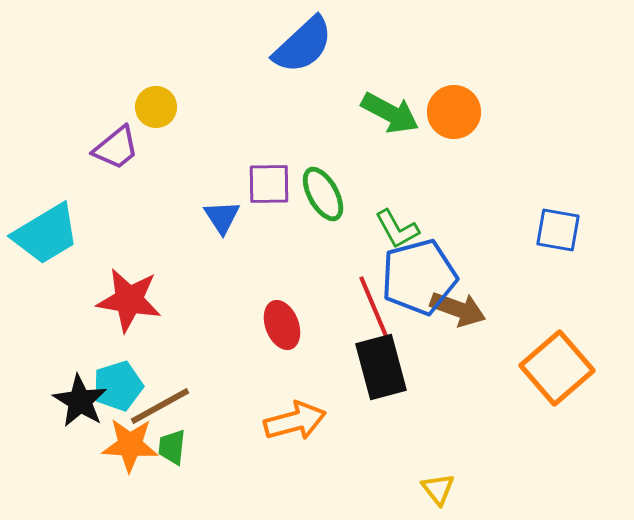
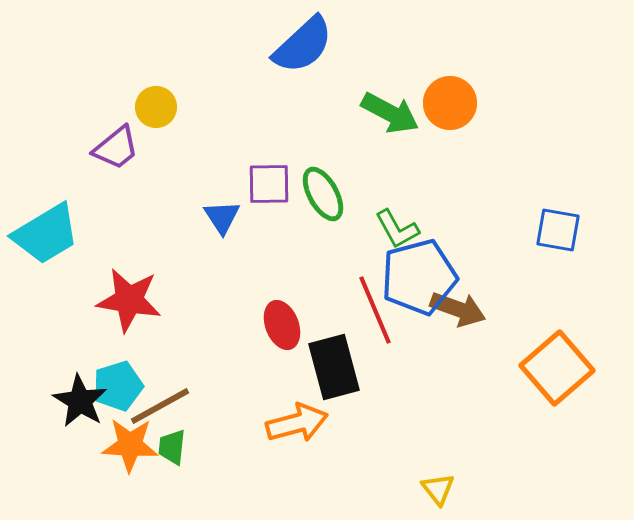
orange circle: moved 4 px left, 9 px up
black rectangle: moved 47 px left
orange arrow: moved 2 px right, 2 px down
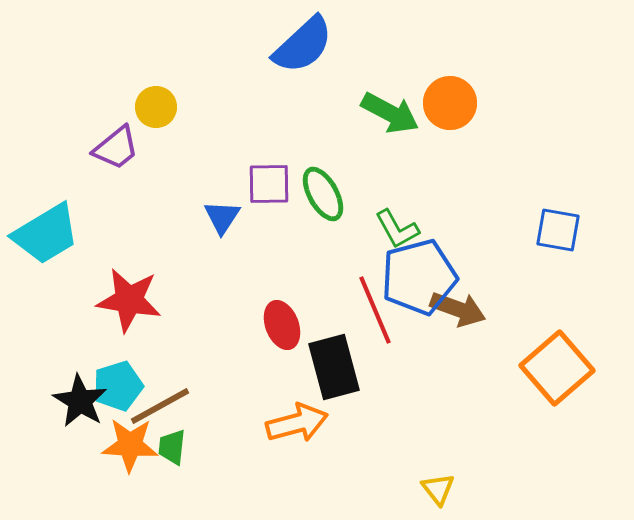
blue triangle: rotated 6 degrees clockwise
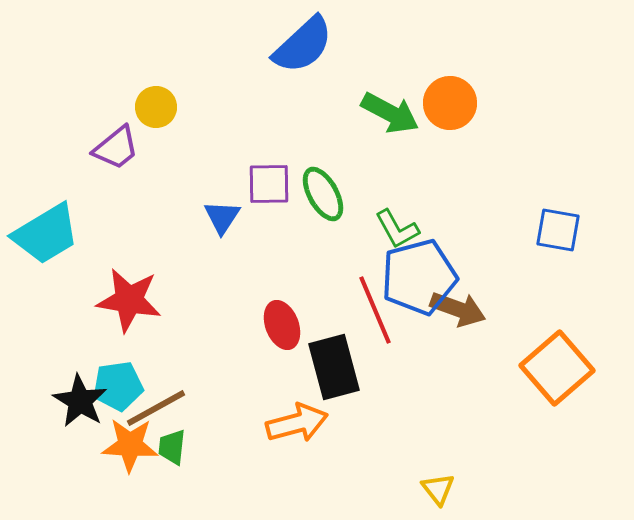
cyan pentagon: rotated 9 degrees clockwise
brown line: moved 4 px left, 2 px down
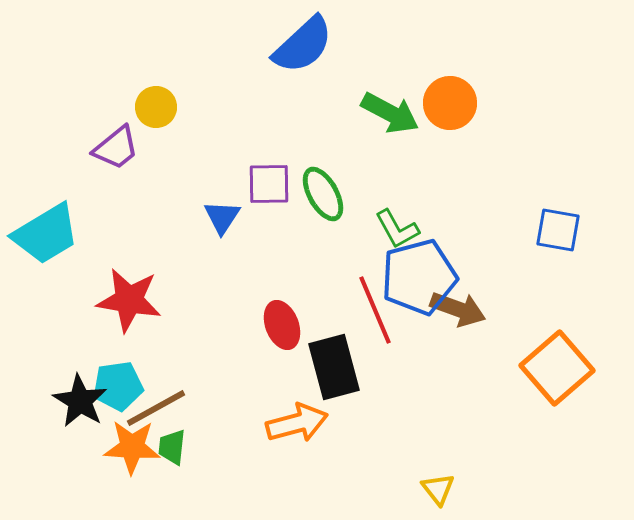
orange star: moved 2 px right, 2 px down
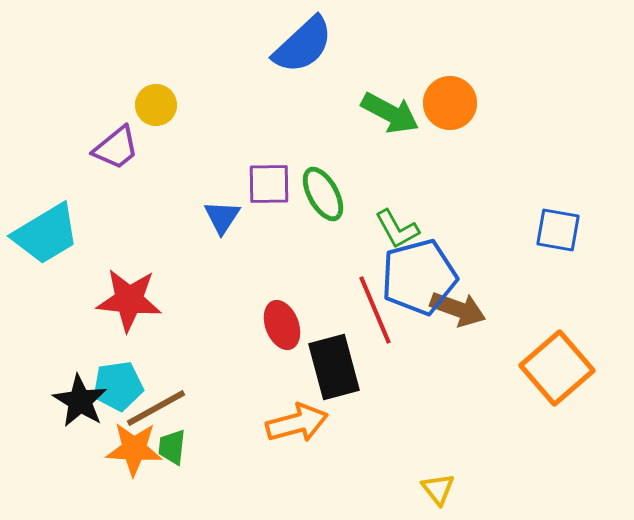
yellow circle: moved 2 px up
red star: rotated 4 degrees counterclockwise
orange star: moved 2 px right, 2 px down
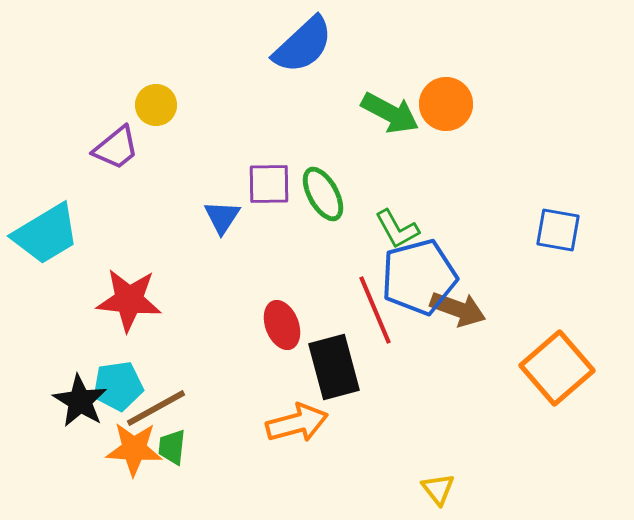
orange circle: moved 4 px left, 1 px down
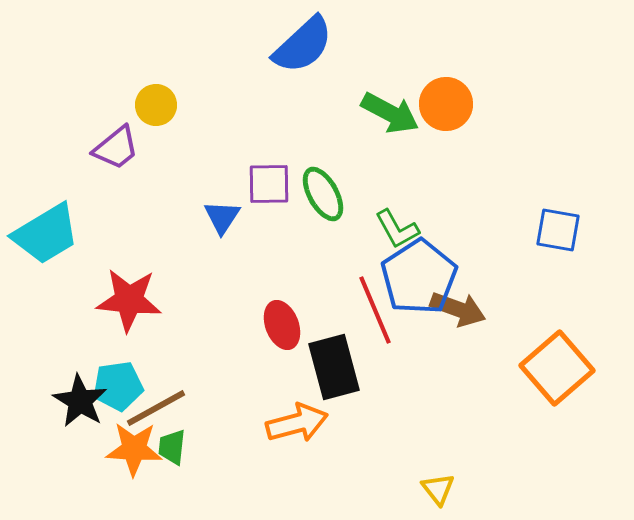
blue pentagon: rotated 18 degrees counterclockwise
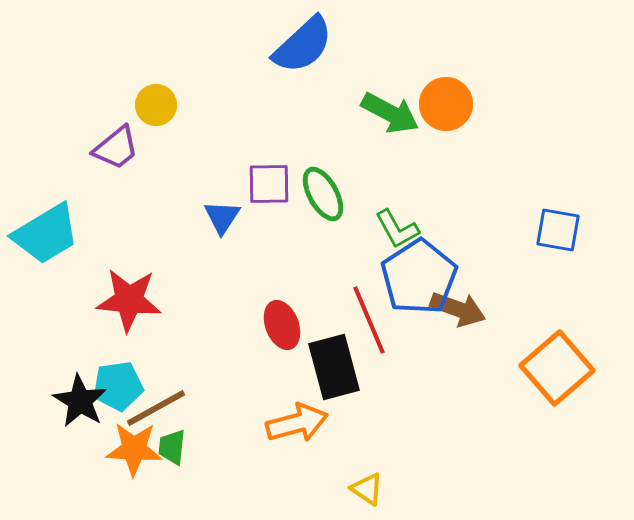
red line: moved 6 px left, 10 px down
yellow triangle: moved 71 px left; rotated 18 degrees counterclockwise
